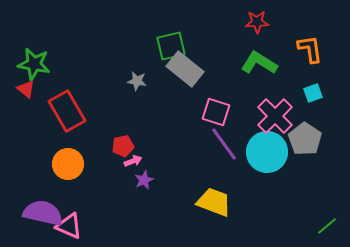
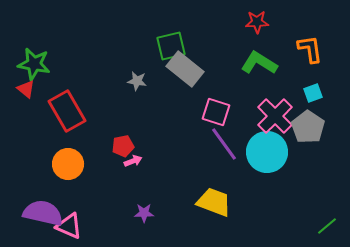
gray pentagon: moved 3 px right, 12 px up
purple star: moved 33 px down; rotated 24 degrees clockwise
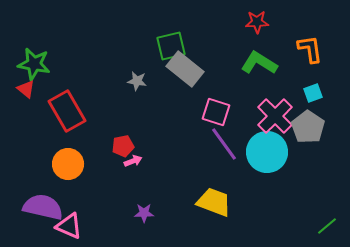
purple semicircle: moved 6 px up
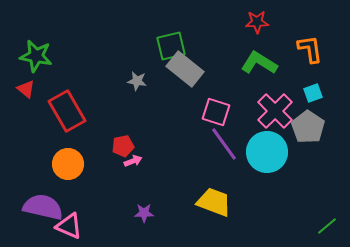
green star: moved 2 px right, 8 px up
pink cross: moved 5 px up
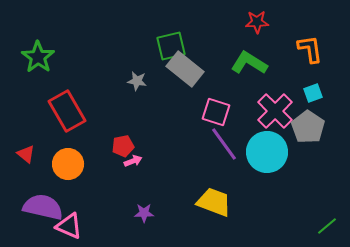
green star: moved 2 px right, 1 px down; rotated 24 degrees clockwise
green L-shape: moved 10 px left
red triangle: moved 65 px down
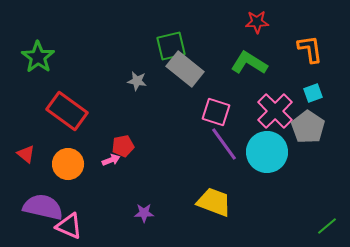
red rectangle: rotated 24 degrees counterclockwise
pink arrow: moved 22 px left, 1 px up
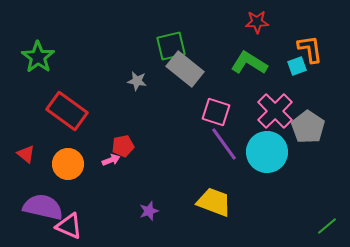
cyan square: moved 16 px left, 27 px up
purple star: moved 5 px right, 2 px up; rotated 18 degrees counterclockwise
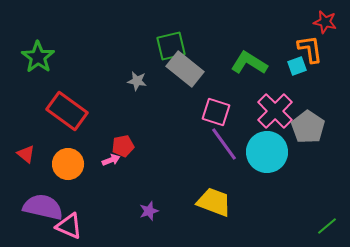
red star: moved 68 px right; rotated 15 degrees clockwise
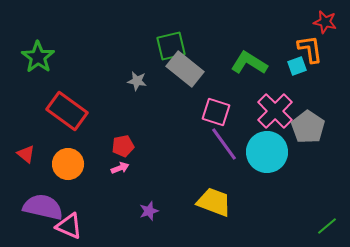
pink arrow: moved 9 px right, 8 px down
